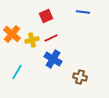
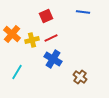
brown cross: rotated 24 degrees clockwise
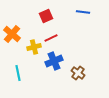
yellow cross: moved 2 px right, 7 px down
blue cross: moved 1 px right, 2 px down; rotated 36 degrees clockwise
cyan line: moved 1 px right, 1 px down; rotated 42 degrees counterclockwise
brown cross: moved 2 px left, 4 px up
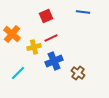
cyan line: rotated 56 degrees clockwise
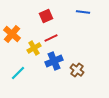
yellow cross: moved 1 px down; rotated 16 degrees counterclockwise
brown cross: moved 1 px left, 3 px up
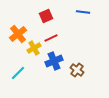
orange cross: moved 6 px right; rotated 12 degrees clockwise
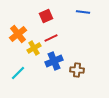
brown cross: rotated 32 degrees counterclockwise
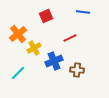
red line: moved 19 px right
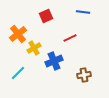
brown cross: moved 7 px right, 5 px down; rotated 16 degrees counterclockwise
